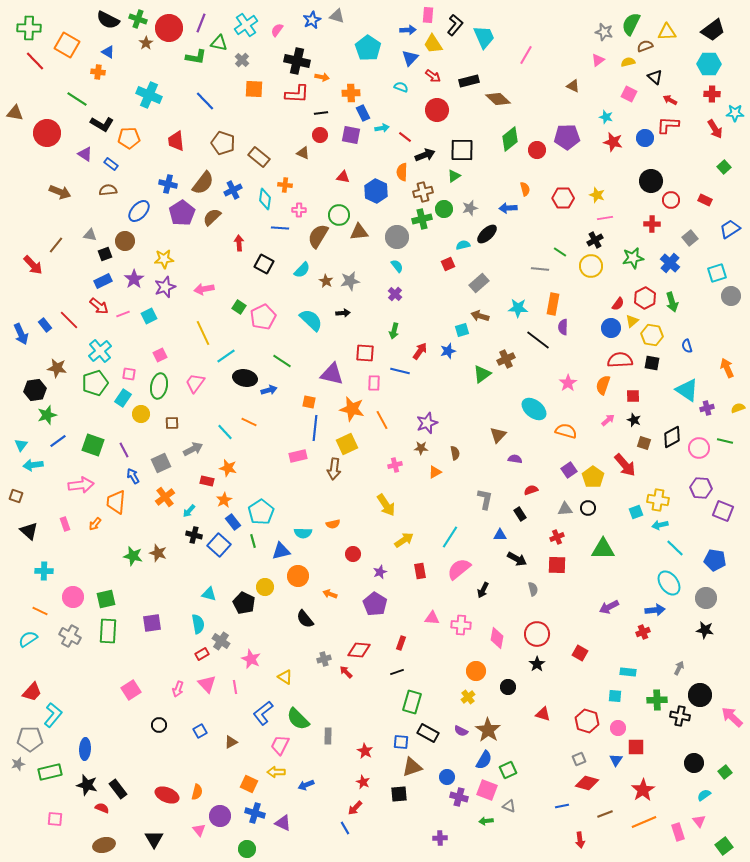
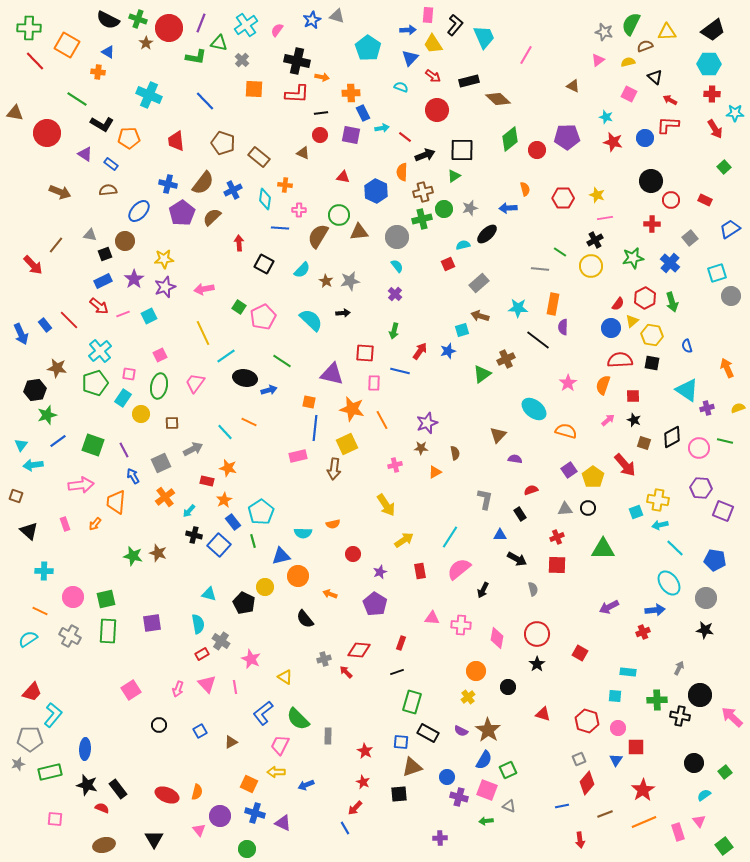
blue triangle at (281, 551): moved 5 px down
red diamond at (587, 783): rotated 65 degrees counterclockwise
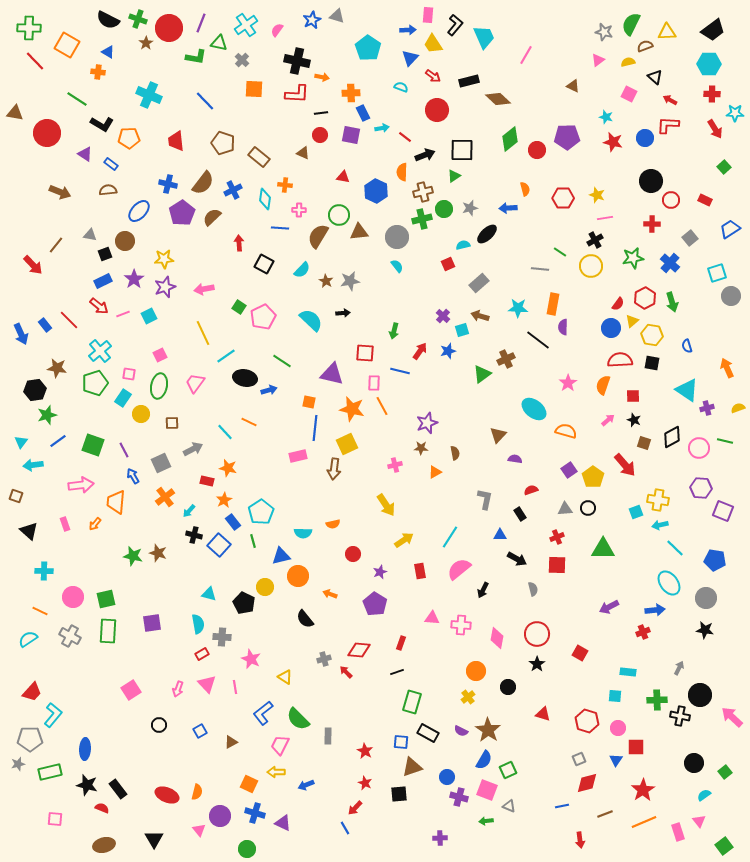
purple cross at (395, 294): moved 48 px right, 22 px down
orange line at (382, 420): moved 14 px up
cyan triangle at (21, 445): moved 3 px up
gray cross at (221, 641): moved 1 px right, 4 px up; rotated 30 degrees counterclockwise
red star at (363, 782): moved 2 px right, 1 px down
red diamond at (587, 783): rotated 35 degrees clockwise
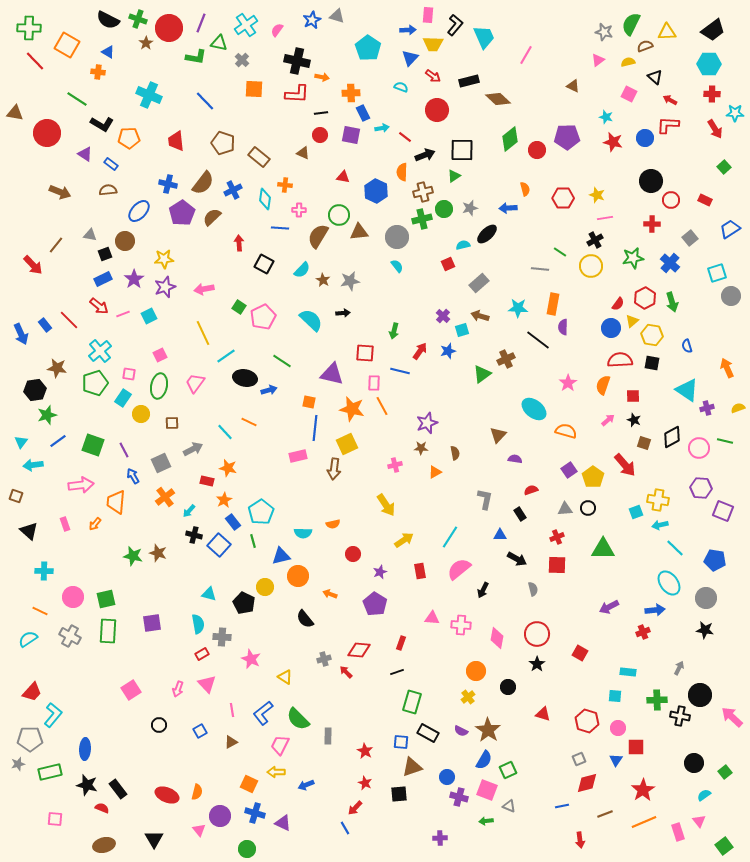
yellow trapezoid at (433, 44): rotated 55 degrees counterclockwise
blue rectangle at (103, 281): moved 2 px up
brown star at (326, 281): moved 3 px left, 1 px up
pink line at (235, 687): moved 3 px left, 23 px down
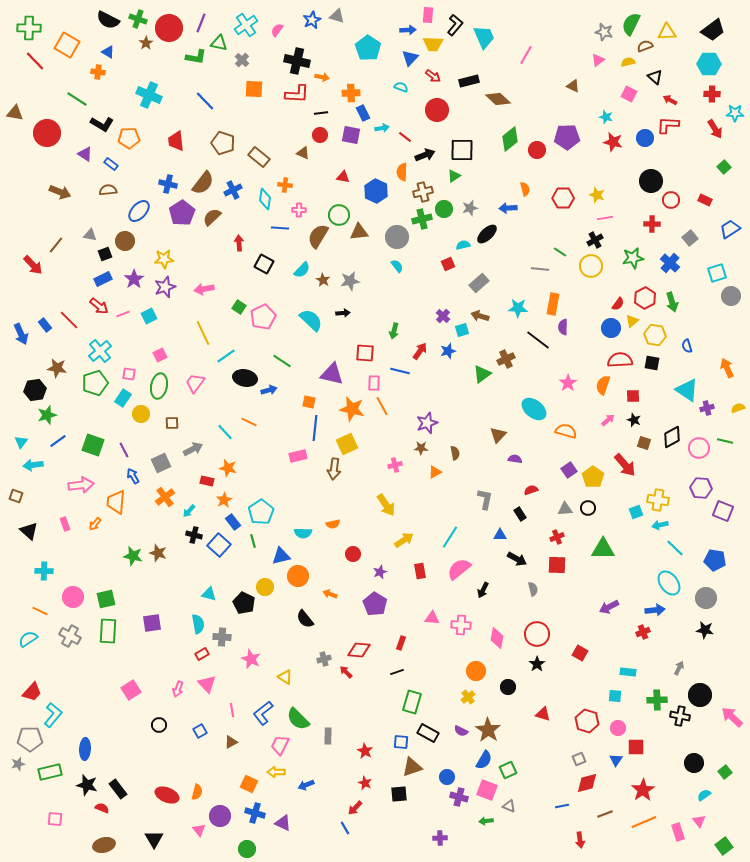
yellow hexagon at (652, 335): moved 3 px right
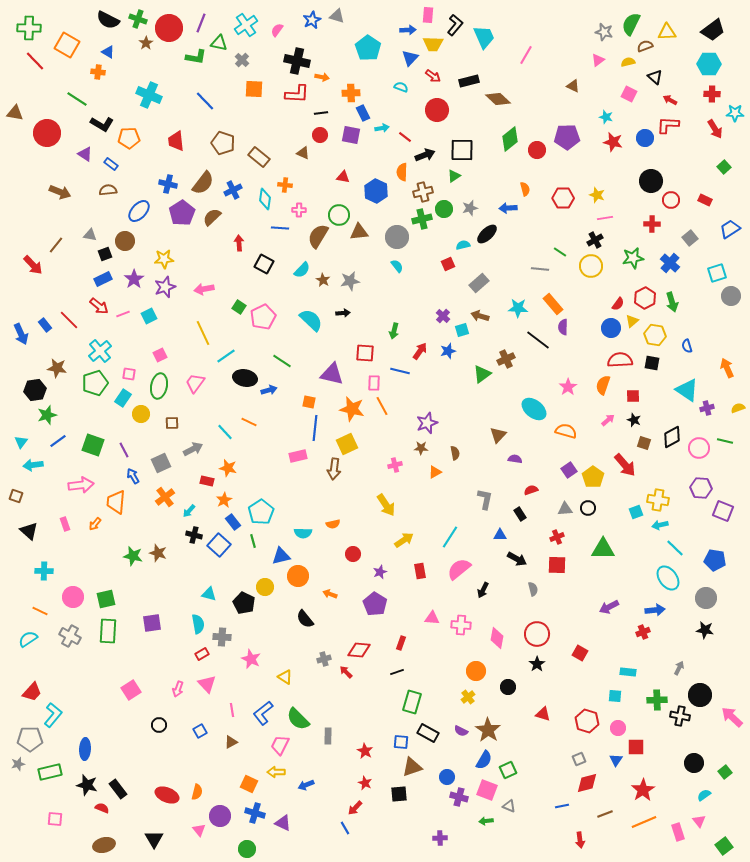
orange rectangle at (553, 304): rotated 50 degrees counterclockwise
pink star at (568, 383): moved 4 px down
cyan ellipse at (669, 583): moved 1 px left, 5 px up
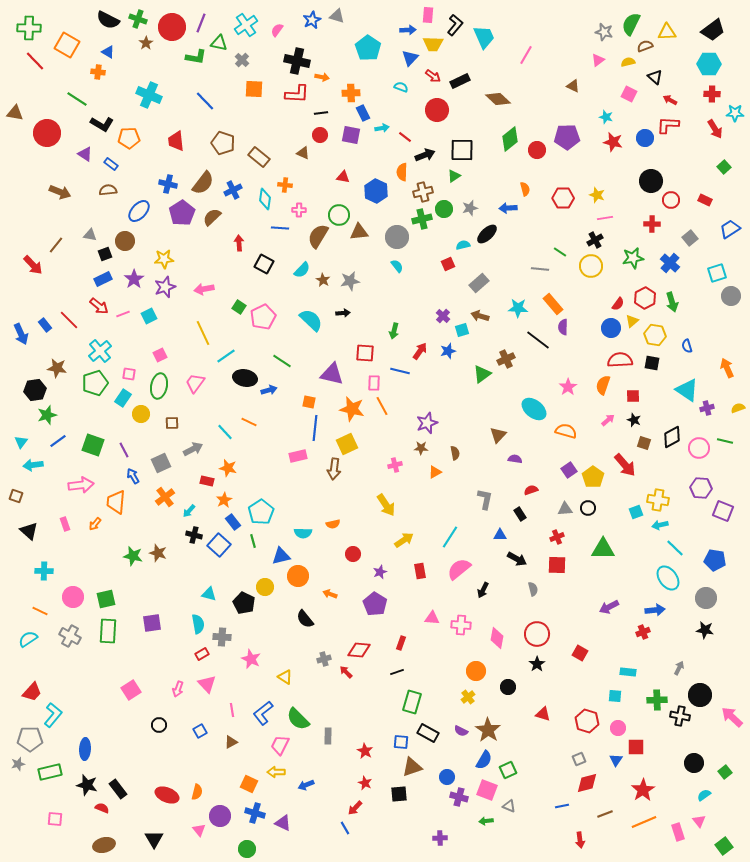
red circle at (169, 28): moved 3 px right, 1 px up
black rectangle at (469, 81): moved 9 px left; rotated 12 degrees counterclockwise
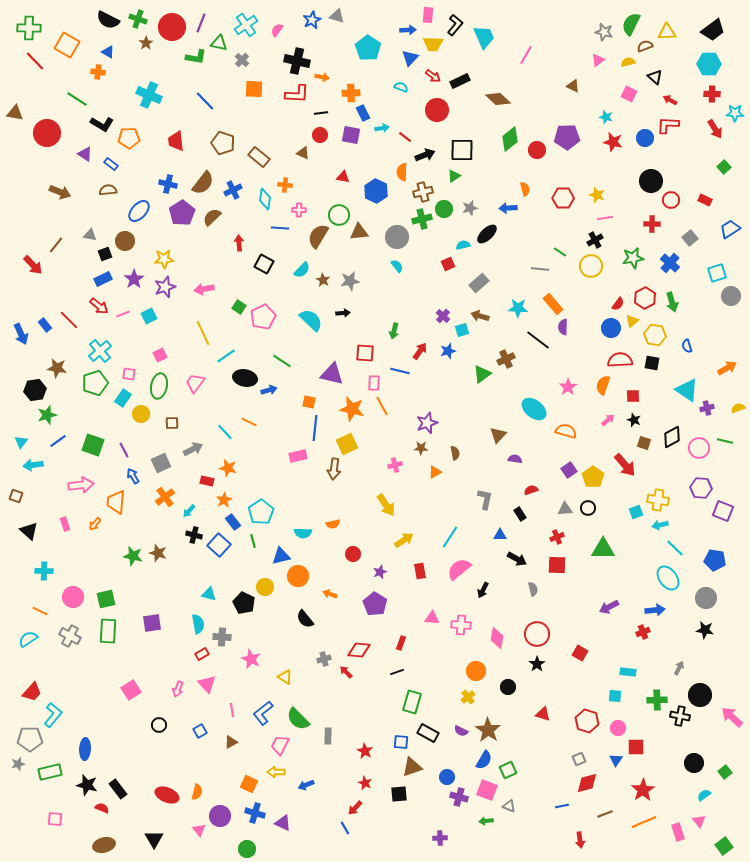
orange arrow at (727, 368): rotated 84 degrees clockwise
